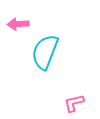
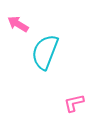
pink arrow: rotated 35 degrees clockwise
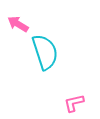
cyan semicircle: rotated 141 degrees clockwise
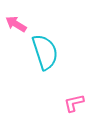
pink arrow: moved 2 px left
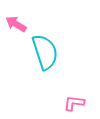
pink L-shape: rotated 20 degrees clockwise
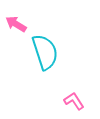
pink L-shape: moved 2 px up; rotated 50 degrees clockwise
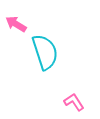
pink L-shape: moved 1 px down
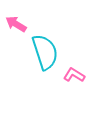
pink L-shape: moved 27 px up; rotated 25 degrees counterclockwise
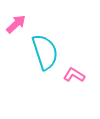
pink arrow: rotated 105 degrees clockwise
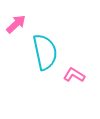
cyan semicircle: rotated 6 degrees clockwise
